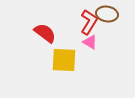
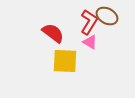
brown ellipse: moved 2 px down; rotated 20 degrees clockwise
red semicircle: moved 8 px right
yellow square: moved 1 px right, 1 px down
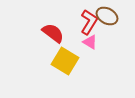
yellow square: rotated 28 degrees clockwise
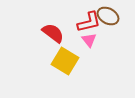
brown ellipse: moved 1 px right
red L-shape: rotated 45 degrees clockwise
pink triangle: moved 1 px left, 2 px up; rotated 21 degrees clockwise
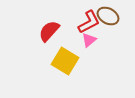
red L-shape: rotated 15 degrees counterclockwise
red semicircle: moved 4 px left, 2 px up; rotated 85 degrees counterclockwise
pink triangle: rotated 28 degrees clockwise
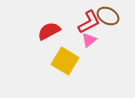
red semicircle: rotated 20 degrees clockwise
